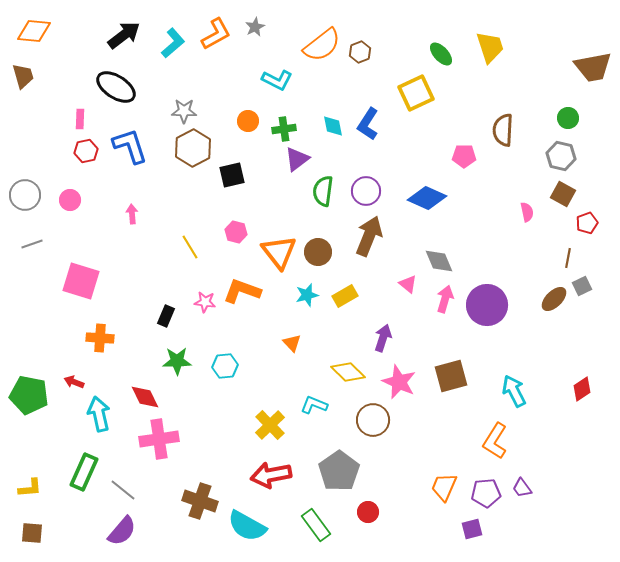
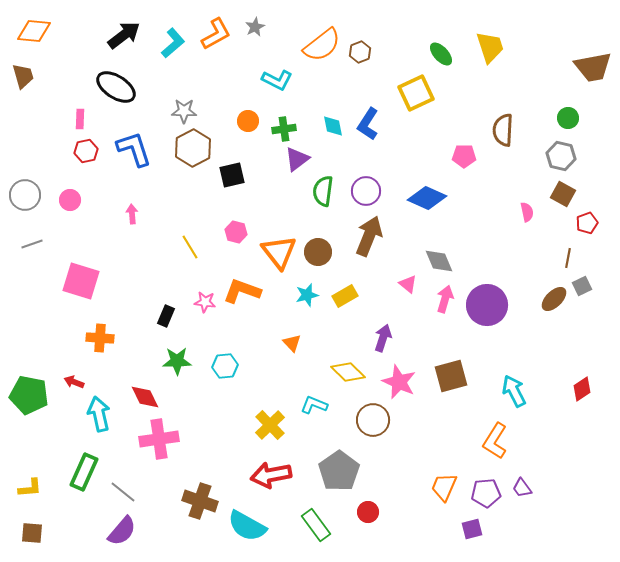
blue L-shape at (130, 146): moved 4 px right, 3 px down
gray line at (123, 490): moved 2 px down
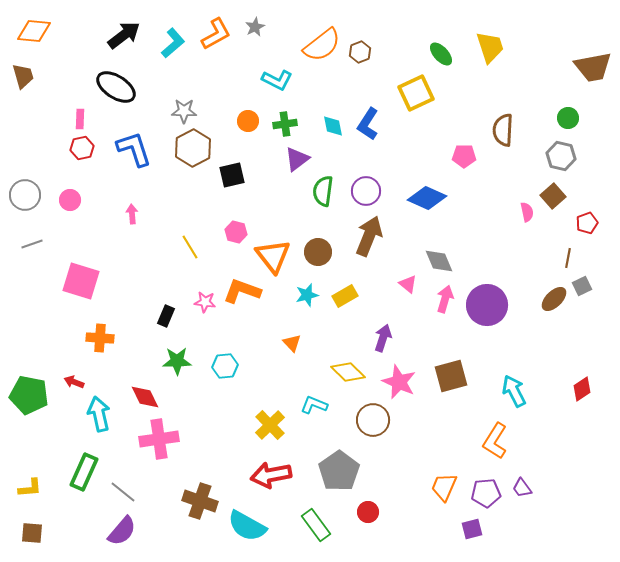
green cross at (284, 129): moved 1 px right, 5 px up
red hexagon at (86, 151): moved 4 px left, 3 px up
brown square at (563, 194): moved 10 px left, 2 px down; rotated 20 degrees clockwise
orange triangle at (279, 252): moved 6 px left, 4 px down
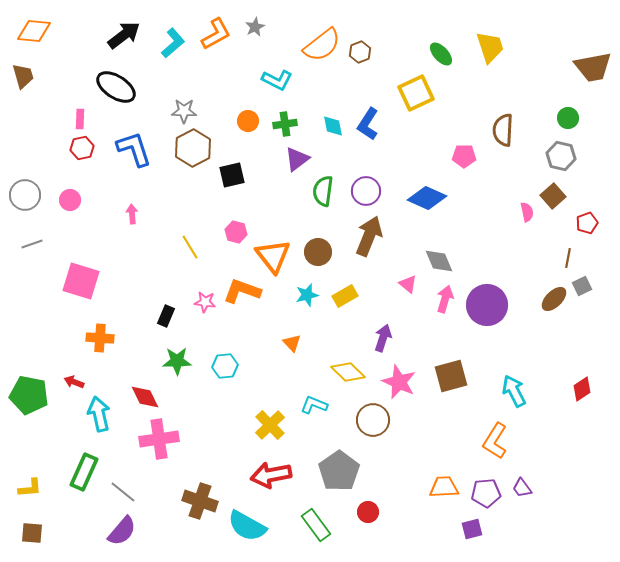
orange trapezoid at (444, 487): rotated 64 degrees clockwise
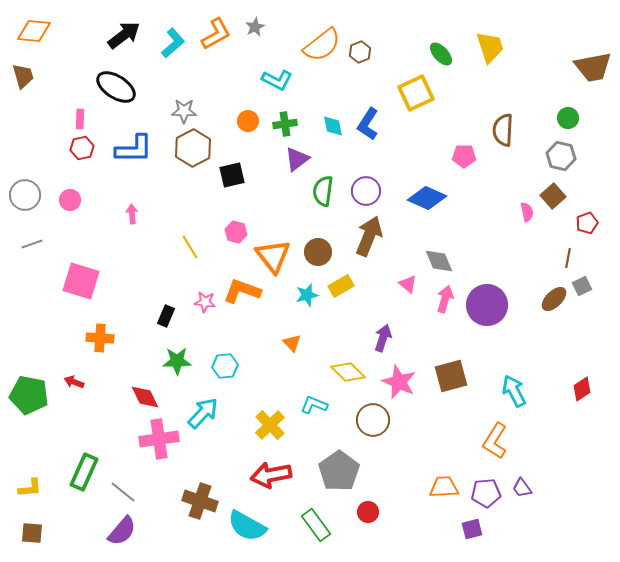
blue L-shape at (134, 149): rotated 108 degrees clockwise
yellow rectangle at (345, 296): moved 4 px left, 10 px up
cyan arrow at (99, 414): moved 104 px right, 1 px up; rotated 56 degrees clockwise
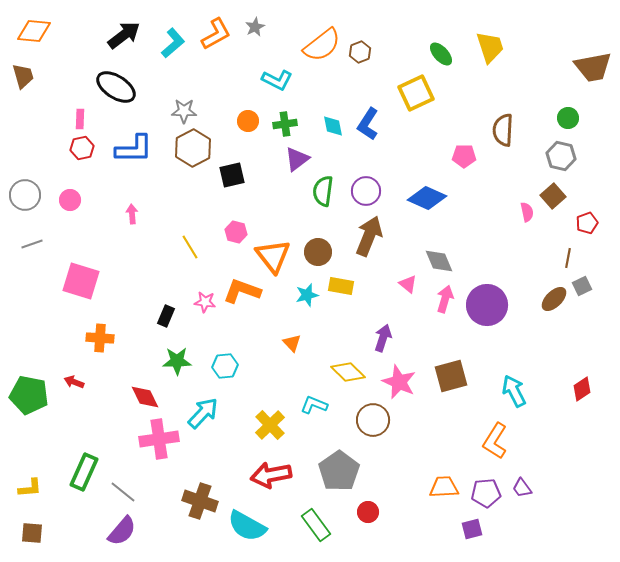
yellow rectangle at (341, 286): rotated 40 degrees clockwise
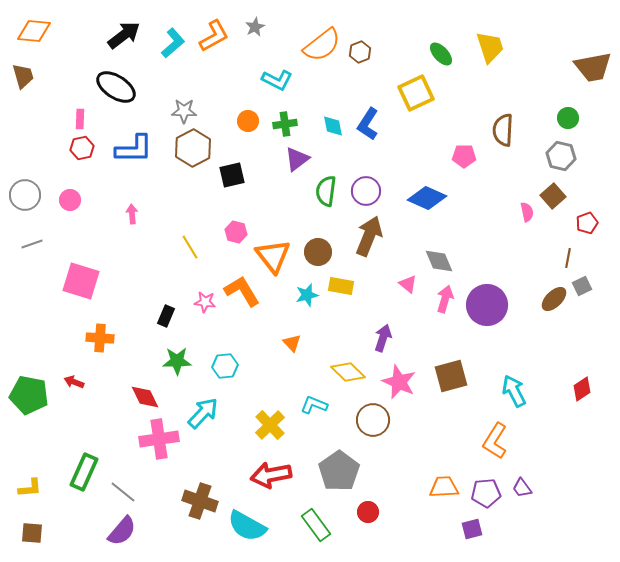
orange L-shape at (216, 34): moved 2 px left, 2 px down
green semicircle at (323, 191): moved 3 px right
orange L-shape at (242, 291): rotated 39 degrees clockwise
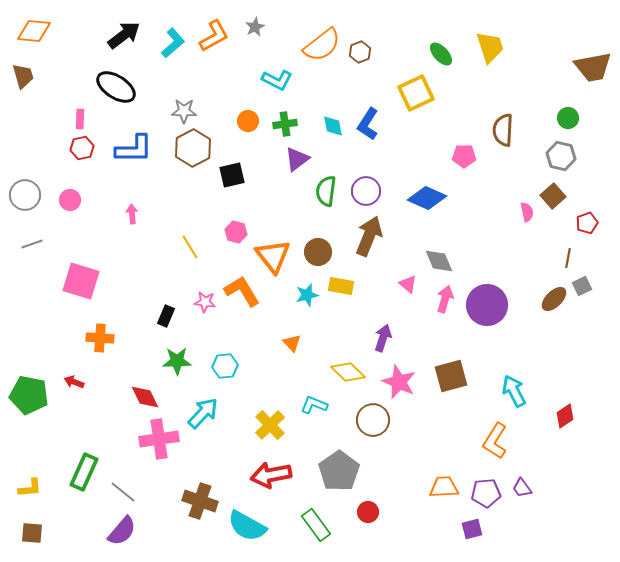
red diamond at (582, 389): moved 17 px left, 27 px down
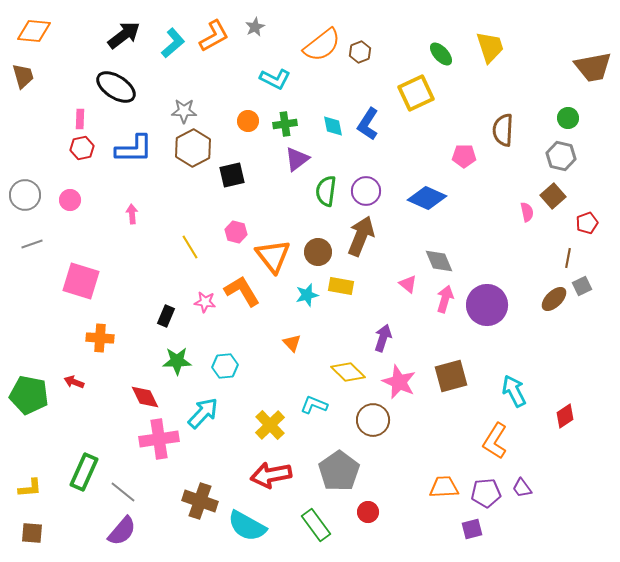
cyan L-shape at (277, 80): moved 2 px left, 1 px up
brown arrow at (369, 236): moved 8 px left
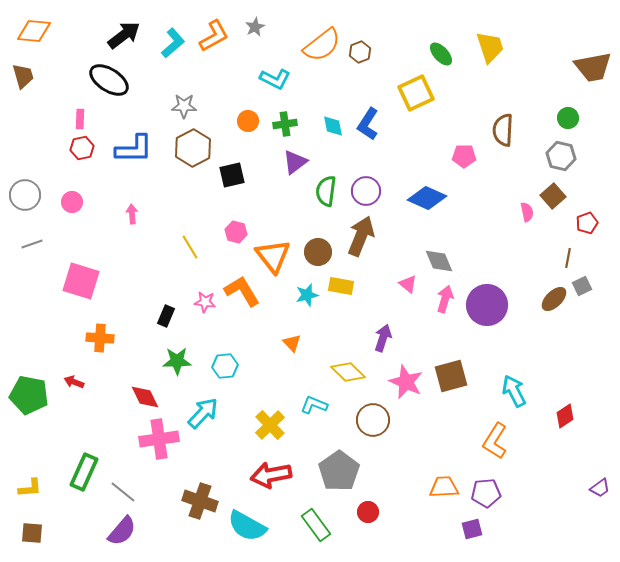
black ellipse at (116, 87): moved 7 px left, 7 px up
gray star at (184, 111): moved 5 px up
purple triangle at (297, 159): moved 2 px left, 3 px down
pink circle at (70, 200): moved 2 px right, 2 px down
pink star at (399, 382): moved 7 px right
purple trapezoid at (522, 488): moved 78 px right; rotated 90 degrees counterclockwise
